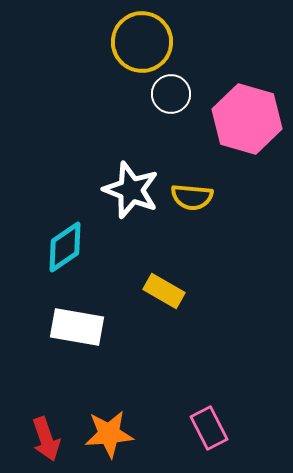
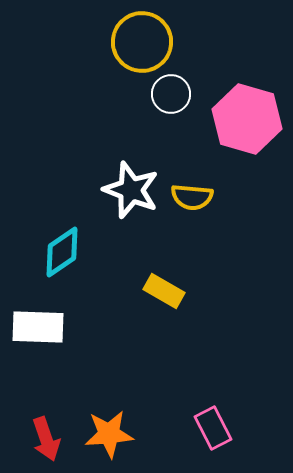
cyan diamond: moved 3 px left, 5 px down
white rectangle: moved 39 px left; rotated 8 degrees counterclockwise
pink rectangle: moved 4 px right
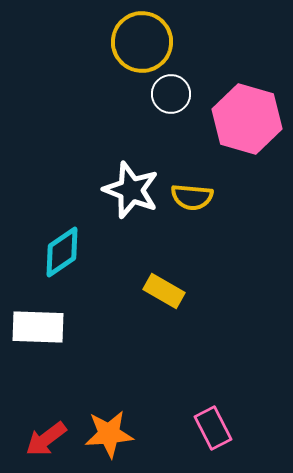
red arrow: rotated 72 degrees clockwise
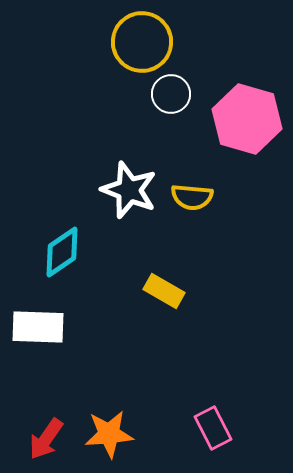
white star: moved 2 px left
red arrow: rotated 18 degrees counterclockwise
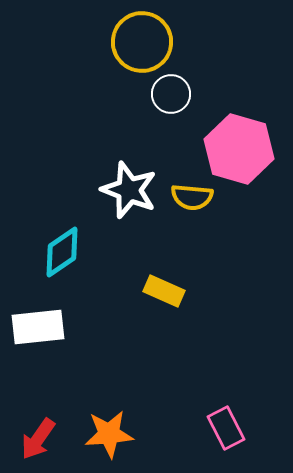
pink hexagon: moved 8 px left, 30 px down
yellow rectangle: rotated 6 degrees counterclockwise
white rectangle: rotated 8 degrees counterclockwise
pink rectangle: moved 13 px right
red arrow: moved 8 px left
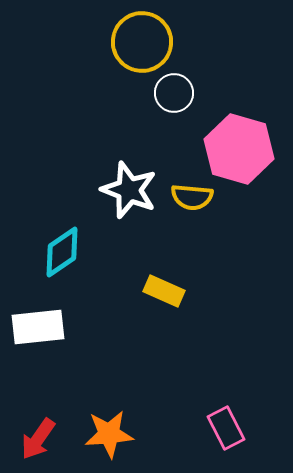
white circle: moved 3 px right, 1 px up
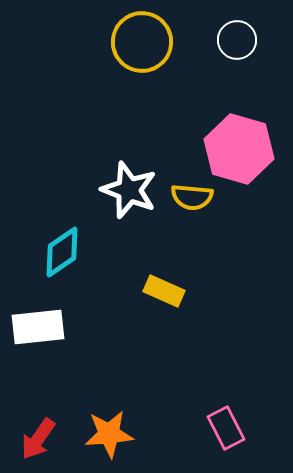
white circle: moved 63 px right, 53 px up
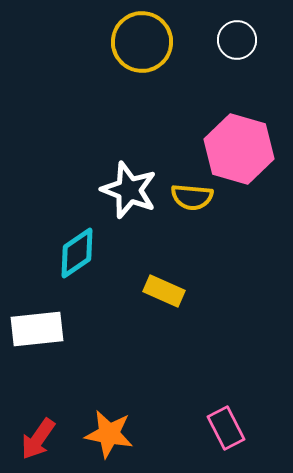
cyan diamond: moved 15 px right, 1 px down
white rectangle: moved 1 px left, 2 px down
orange star: rotated 15 degrees clockwise
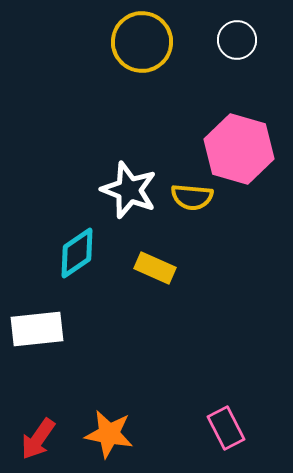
yellow rectangle: moved 9 px left, 23 px up
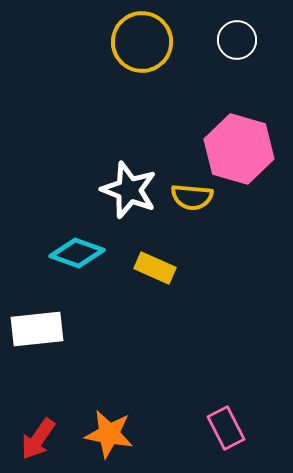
cyan diamond: rotated 54 degrees clockwise
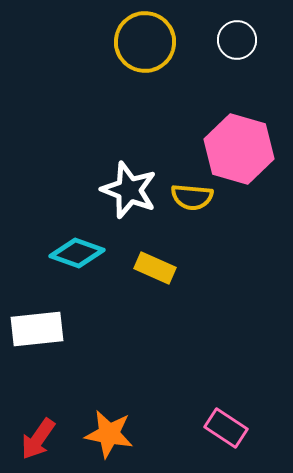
yellow circle: moved 3 px right
pink rectangle: rotated 30 degrees counterclockwise
